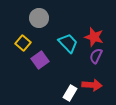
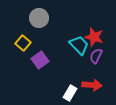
cyan trapezoid: moved 11 px right, 2 px down
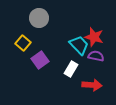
purple semicircle: rotated 77 degrees clockwise
white rectangle: moved 1 px right, 24 px up
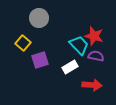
red star: moved 1 px up
purple square: rotated 18 degrees clockwise
white rectangle: moved 1 px left, 2 px up; rotated 28 degrees clockwise
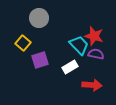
purple semicircle: moved 2 px up
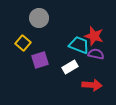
cyan trapezoid: rotated 25 degrees counterclockwise
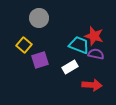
yellow square: moved 1 px right, 2 px down
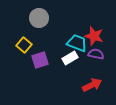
cyan trapezoid: moved 2 px left, 2 px up
white rectangle: moved 9 px up
red arrow: rotated 30 degrees counterclockwise
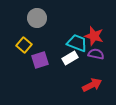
gray circle: moved 2 px left
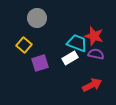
purple square: moved 3 px down
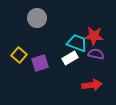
red star: rotated 12 degrees counterclockwise
yellow square: moved 5 px left, 10 px down
red arrow: rotated 18 degrees clockwise
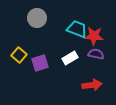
cyan trapezoid: moved 14 px up
